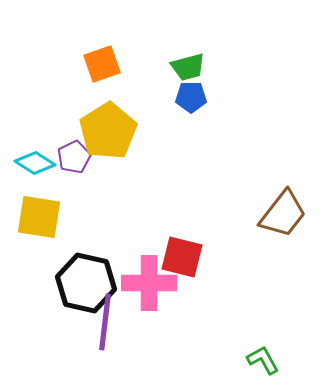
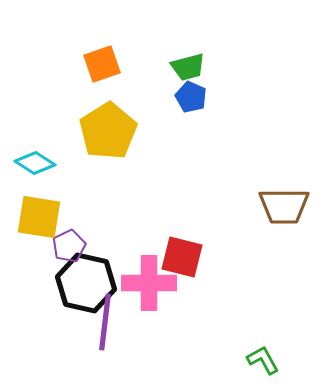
blue pentagon: rotated 24 degrees clockwise
purple pentagon: moved 5 px left, 89 px down
brown trapezoid: moved 1 px right, 8 px up; rotated 52 degrees clockwise
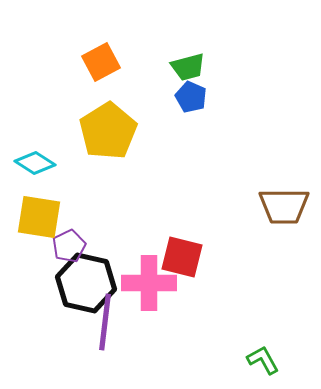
orange square: moved 1 px left, 2 px up; rotated 9 degrees counterclockwise
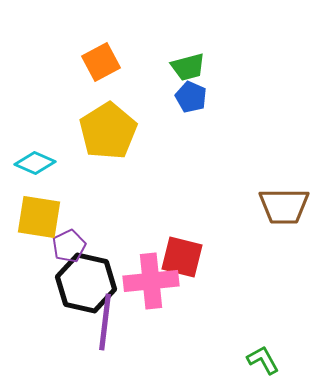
cyan diamond: rotated 9 degrees counterclockwise
pink cross: moved 2 px right, 2 px up; rotated 6 degrees counterclockwise
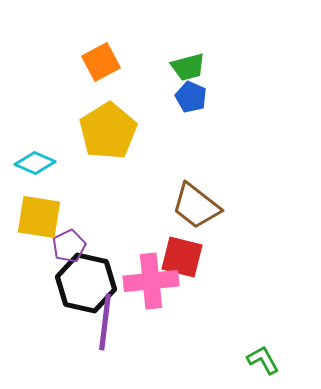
brown trapezoid: moved 88 px left; rotated 38 degrees clockwise
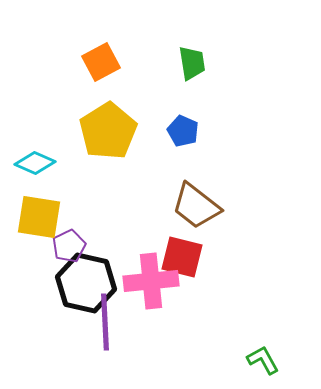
green trapezoid: moved 4 px right, 4 px up; rotated 84 degrees counterclockwise
blue pentagon: moved 8 px left, 34 px down
purple line: rotated 10 degrees counterclockwise
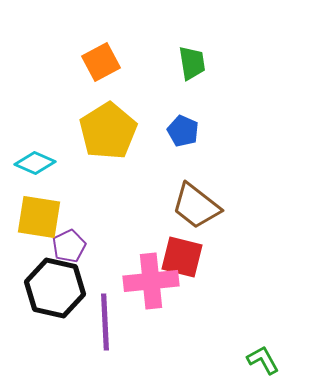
black hexagon: moved 31 px left, 5 px down
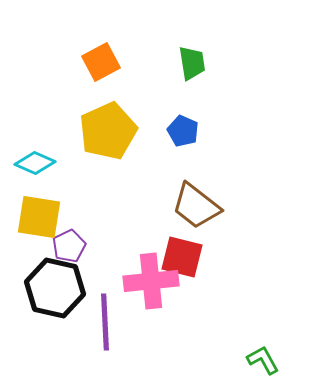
yellow pentagon: rotated 8 degrees clockwise
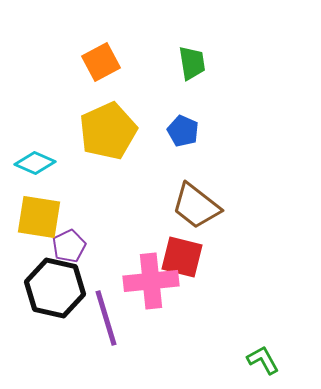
purple line: moved 1 px right, 4 px up; rotated 14 degrees counterclockwise
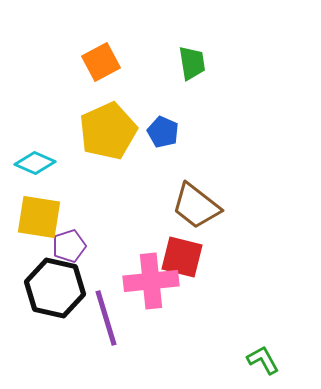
blue pentagon: moved 20 px left, 1 px down
purple pentagon: rotated 8 degrees clockwise
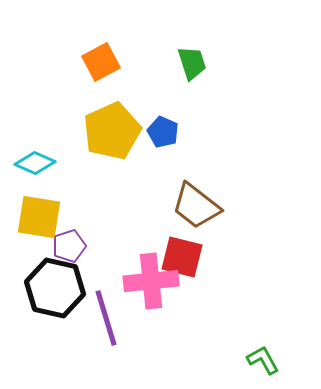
green trapezoid: rotated 9 degrees counterclockwise
yellow pentagon: moved 4 px right
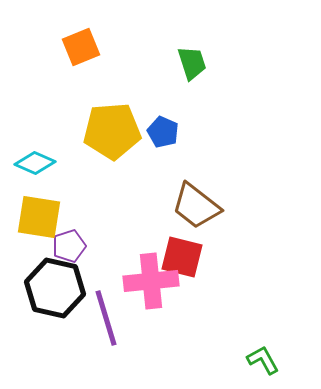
orange square: moved 20 px left, 15 px up; rotated 6 degrees clockwise
yellow pentagon: rotated 20 degrees clockwise
